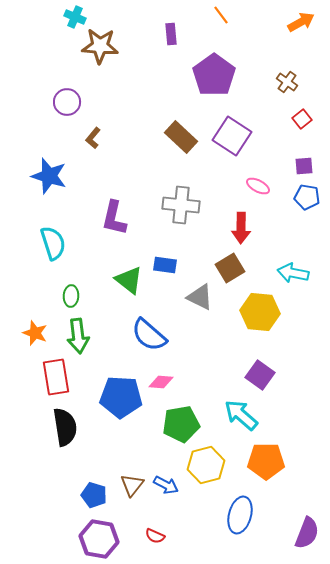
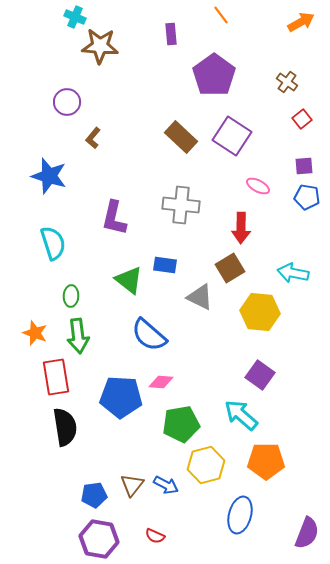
blue pentagon at (94, 495): rotated 25 degrees counterclockwise
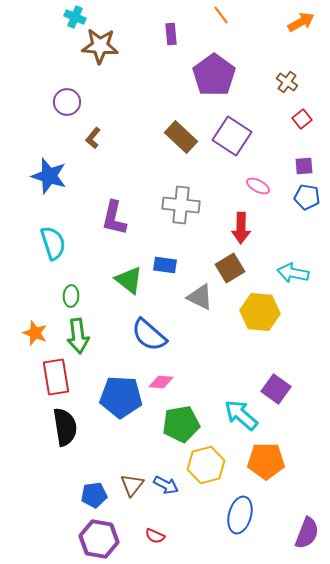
purple square at (260, 375): moved 16 px right, 14 px down
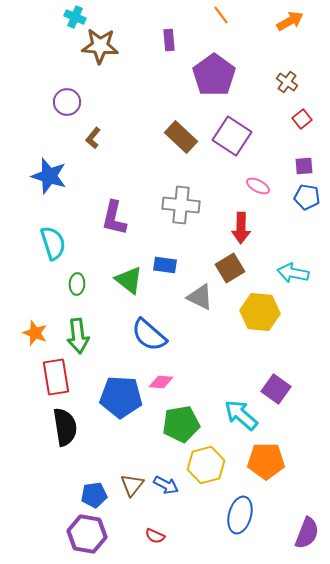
orange arrow at (301, 22): moved 11 px left, 1 px up
purple rectangle at (171, 34): moved 2 px left, 6 px down
green ellipse at (71, 296): moved 6 px right, 12 px up
purple hexagon at (99, 539): moved 12 px left, 5 px up
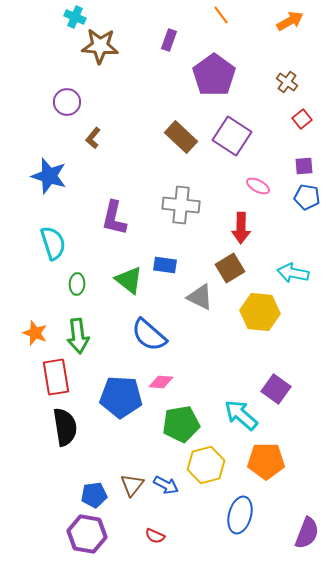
purple rectangle at (169, 40): rotated 25 degrees clockwise
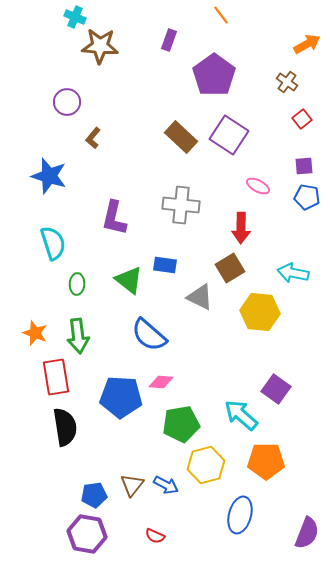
orange arrow at (290, 21): moved 17 px right, 23 px down
purple square at (232, 136): moved 3 px left, 1 px up
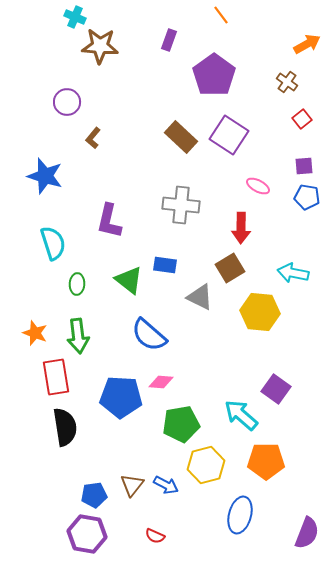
blue star at (49, 176): moved 4 px left
purple L-shape at (114, 218): moved 5 px left, 3 px down
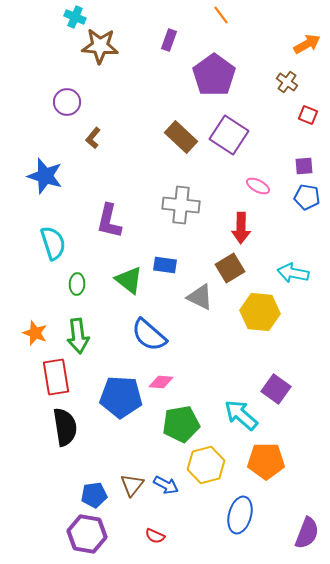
red square at (302, 119): moved 6 px right, 4 px up; rotated 30 degrees counterclockwise
